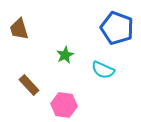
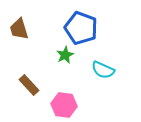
blue pentagon: moved 36 px left
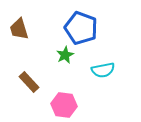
cyan semicircle: rotated 35 degrees counterclockwise
brown rectangle: moved 3 px up
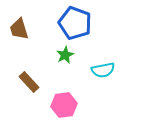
blue pentagon: moved 6 px left, 5 px up
pink hexagon: rotated 15 degrees counterclockwise
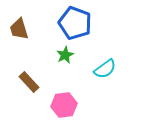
cyan semicircle: moved 2 px right, 1 px up; rotated 25 degrees counterclockwise
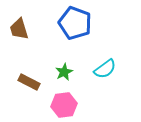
green star: moved 1 px left, 17 px down
brown rectangle: rotated 20 degrees counterclockwise
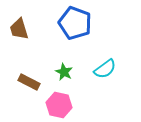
green star: rotated 18 degrees counterclockwise
pink hexagon: moved 5 px left; rotated 20 degrees clockwise
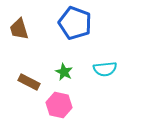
cyan semicircle: rotated 30 degrees clockwise
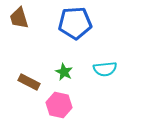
blue pentagon: rotated 24 degrees counterclockwise
brown trapezoid: moved 11 px up
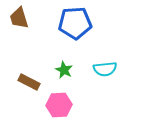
green star: moved 2 px up
pink hexagon: rotated 15 degrees counterclockwise
